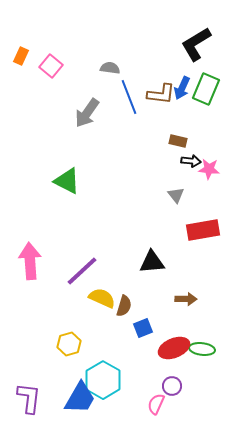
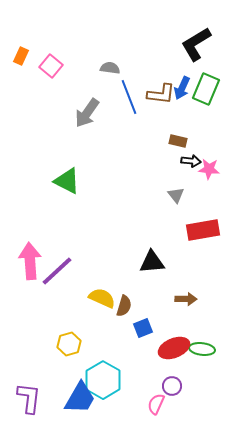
purple line: moved 25 px left
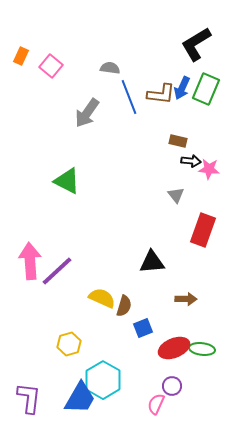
red rectangle: rotated 60 degrees counterclockwise
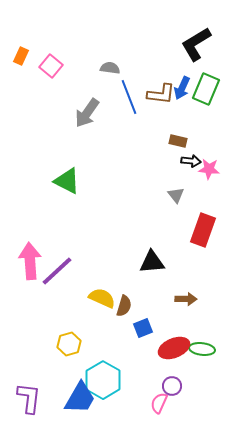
pink semicircle: moved 3 px right, 1 px up
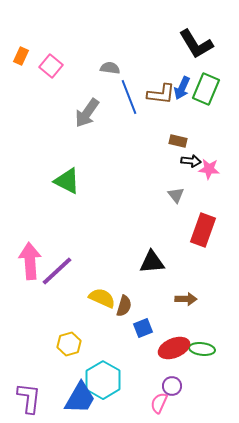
black L-shape: rotated 90 degrees counterclockwise
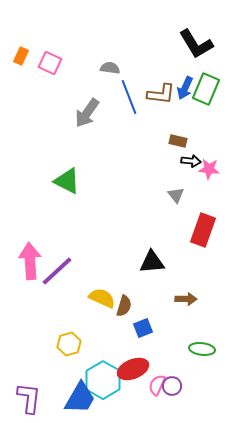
pink square: moved 1 px left, 3 px up; rotated 15 degrees counterclockwise
blue arrow: moved 3 px right
red ellipse: moved 41 px left, 21 px down
pink semicircle: moved 2 px left, 18 px up
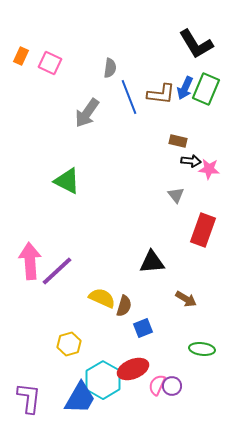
gray semicircle: rotated 90 degrees clockwise
brown arrow: rotated 30 degrees clockwise
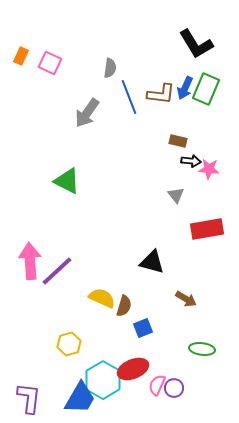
red rectangle: moved 4 px right, 1 px up; rotated 60 degrees clockwise
black triangle: rotated 20 degrees clockwise
purple circle: moved 2 px right, 2 px down
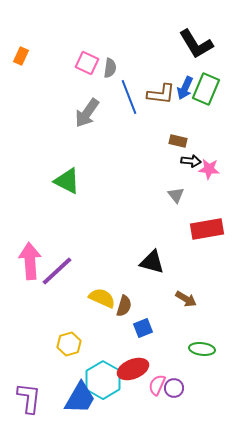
pink square: moved 37 px right
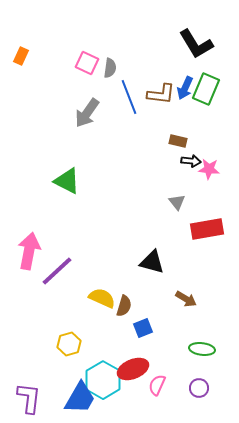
gray triangle: moved 1 px right, 7 px down
pink arrow: moved 1 px left, 10 px up; rotated 15 degrees clockwise
purple circle: moved 25 px right
